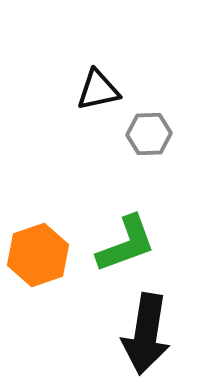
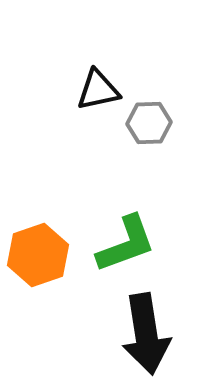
gray hexagon: moved 11 px up
black arrow: rotated 18 degrees counterclockwise
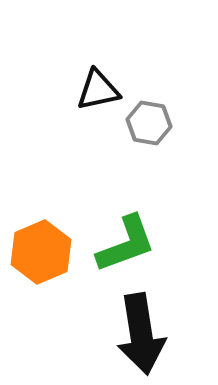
gray hexagon: rotated 12 degrees clockwise
orange hexagon: moved 3 px right, 3 px up; rotated 4 degrees counterclockwise
black arrow: moved 5 px left
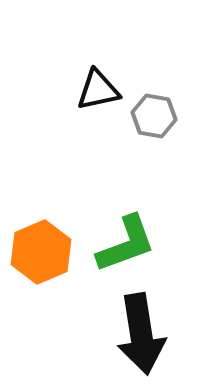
gray hexagon: moved 5 px right, 7 px up
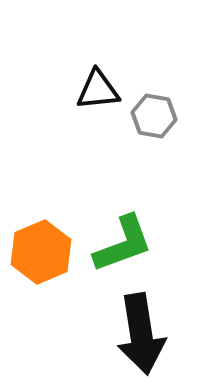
black triangle: rotated 6 degrees clockwise
green L-shape: moved 3 px left
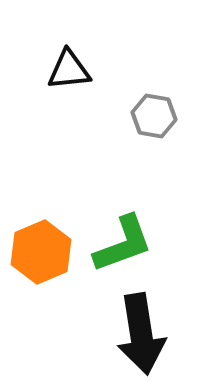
black triangle: moved 29 px left, 20 px up
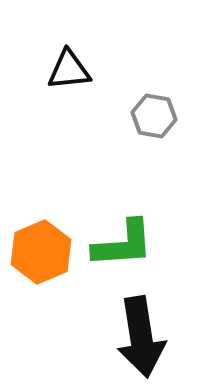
green L-shape: rotated 16 degrees clockwise
black arrow: moved 3 px down
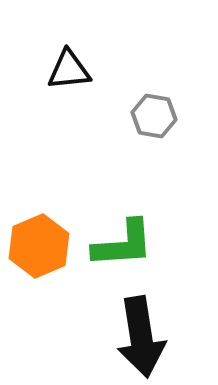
orange hexagon: moved 2 px left, 6 px up
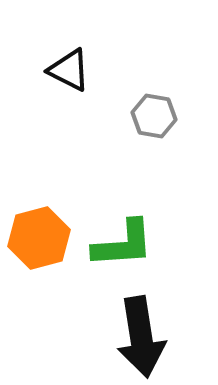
black triangle: rotated 33 degrees clockwise
orange hexagon: moved 8 px up; rotated 8 degrees clockwise
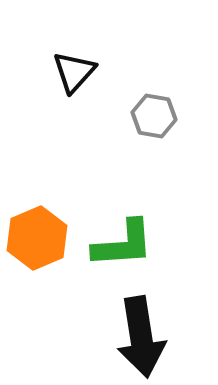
black triangle: moved 5 px right, 2 px down; rotated 45 degrees clockwise
orange hexagon: moved 2 px left; rotated 8 degrees counterclockwise
